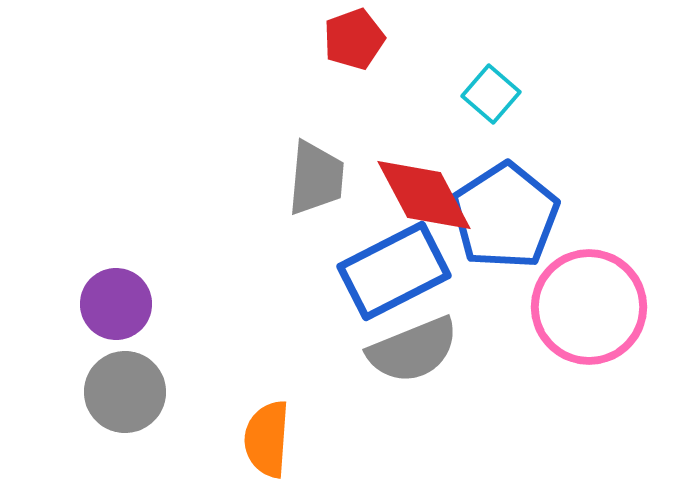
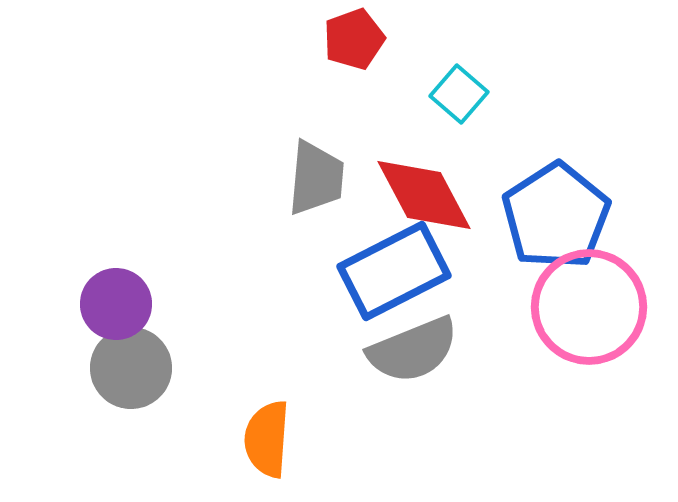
cyan square: moved 32 px left
blue pentagon: moved 51 px right
gray circle: moved 6 px right, 24 px up
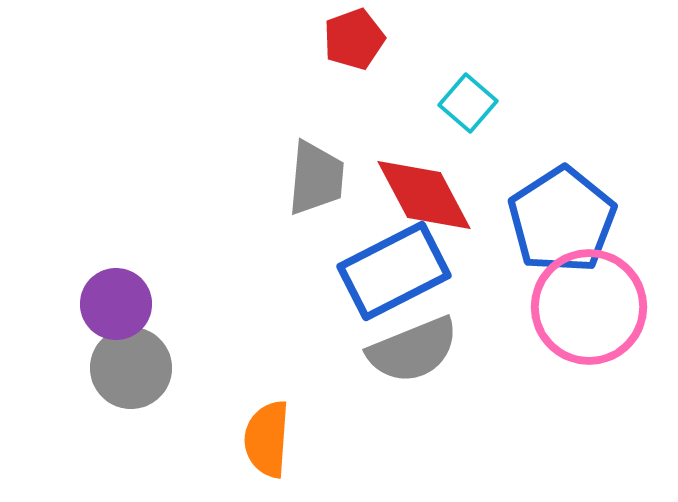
cyan square: moved 9 px right, 9 px down
blue pentagon: moved 6 px right, 4 px down
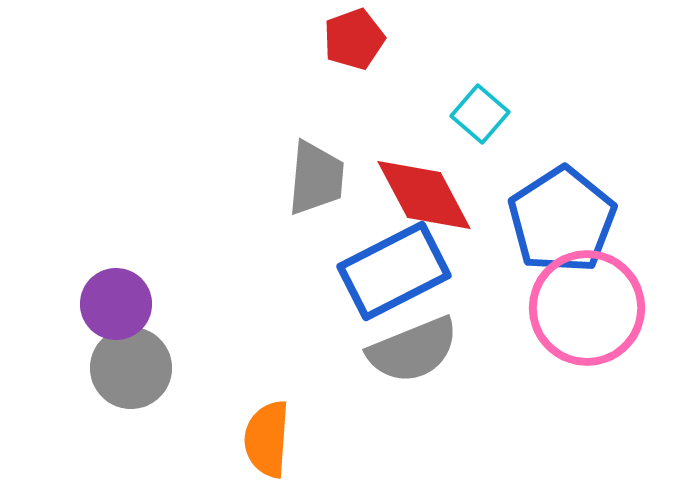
cyan square: moved 12 px right, 11 px down
pink circle: moved 2 px left, 1 px down
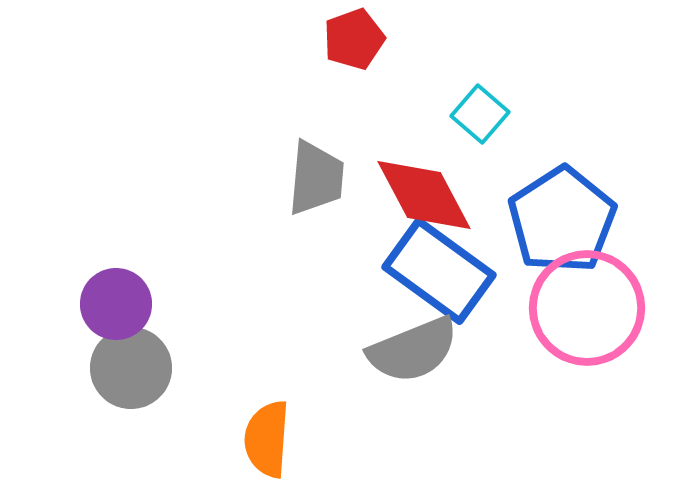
blue rectangle: moved 45 px right; rotated 63 degrees clockwise
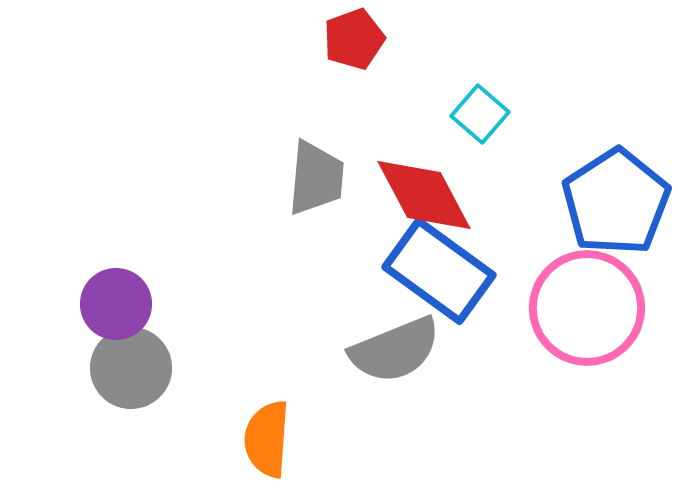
blue pentagon: moved 54 px right, 18 px up
gray semicircle: moved 18 px left
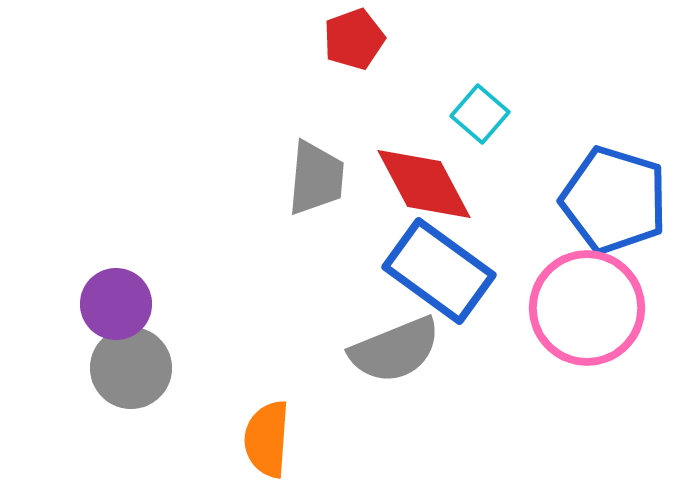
red diamond: moved 11 px up
blue pentagon: moved 2 px left, 2 px up; rotated 22 degrees counterclockwise
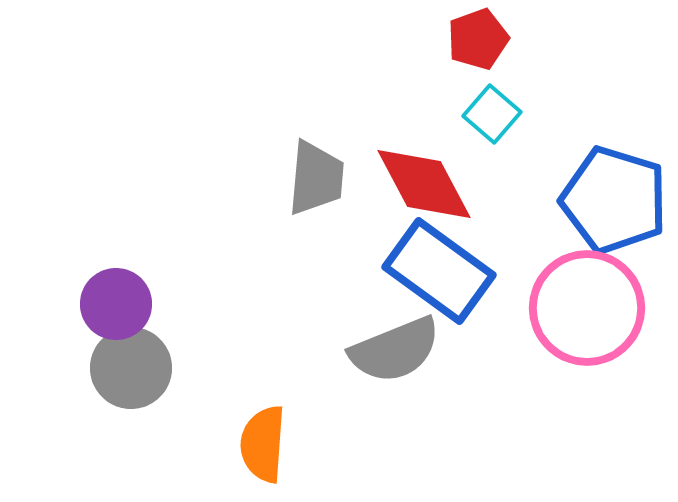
red pentagon: moved 124 px right
cyan square: moved 12 px right
orange semicircle: moved 4 px left, 5 px down
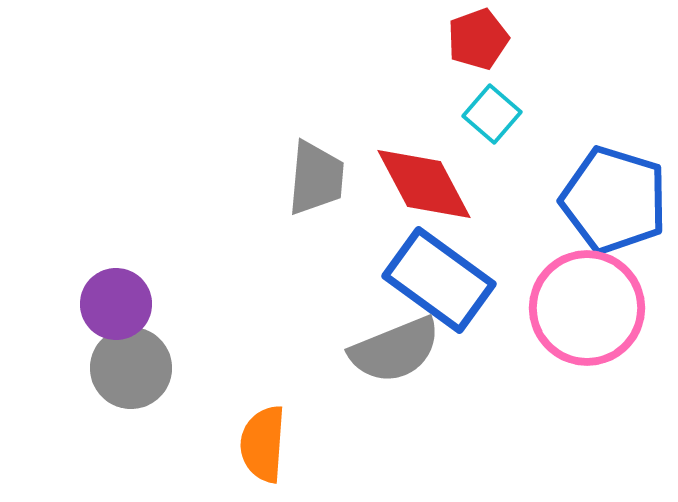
blue rectangle: moved 9 px down
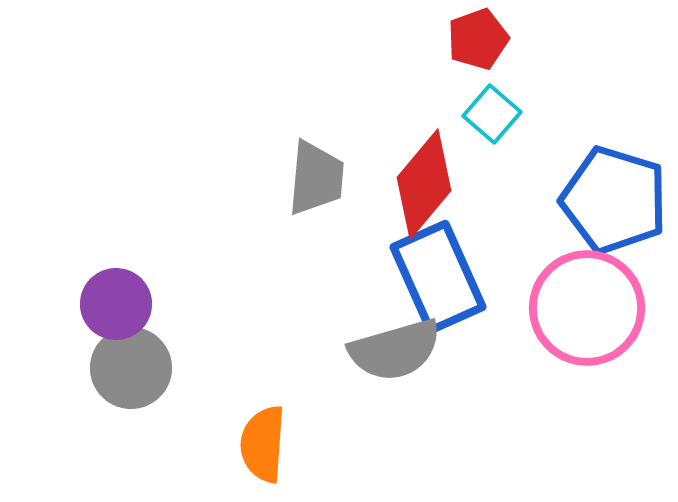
red diamond: rotated 68 degrees clockwise
blue rectangle: moved 1 px left, 3 px up; rotated 30 degrees clockwise
gray semicircle: rotated 6 degrees clockwise
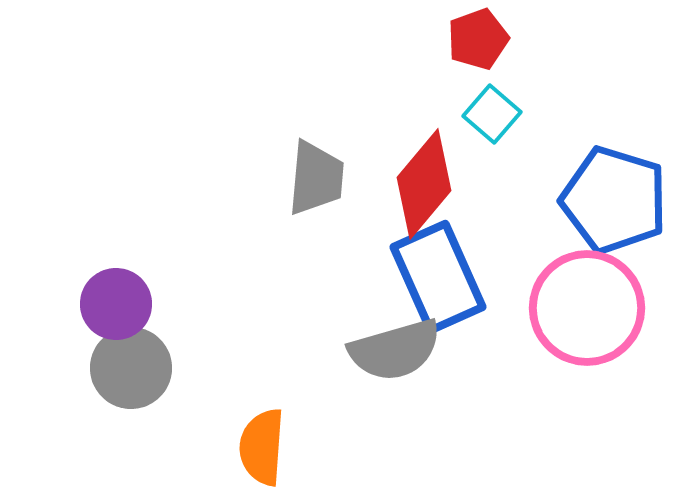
orange semicircle: moved 1 px left, 3 px down
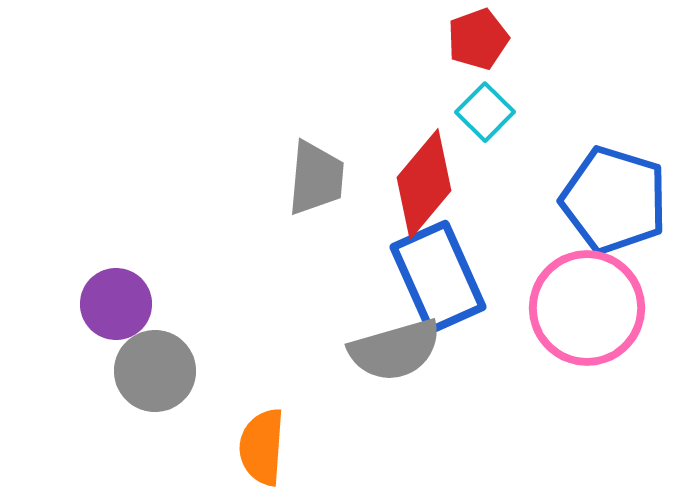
cyan square: moved 7 px left, 2 px up; rotated 4 degrees clockwise
gray circle: moved 24 px right, 3 px down
